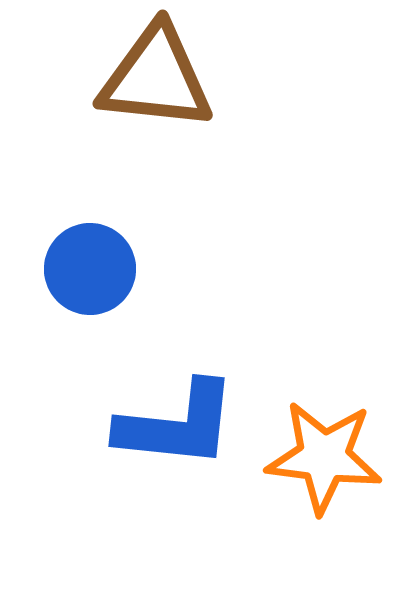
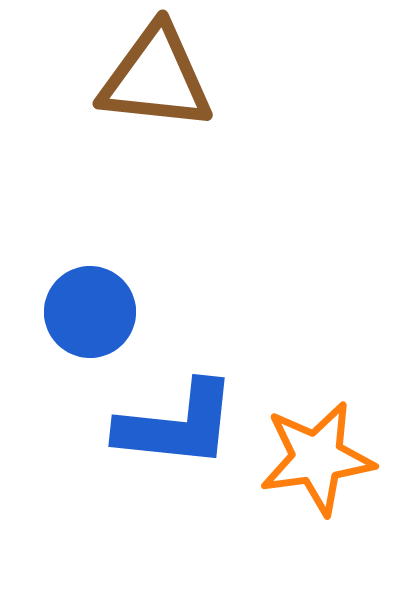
blue circle: moved 43 px down
orange star: moved 7 px left, 1 px down; rotated 15 degrees counterclockwise
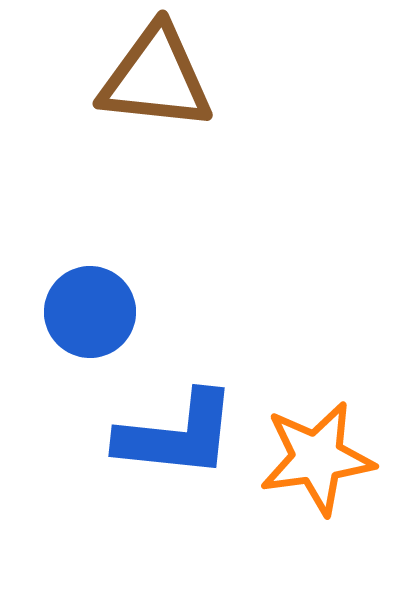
blue L-shape: moved 10 px down
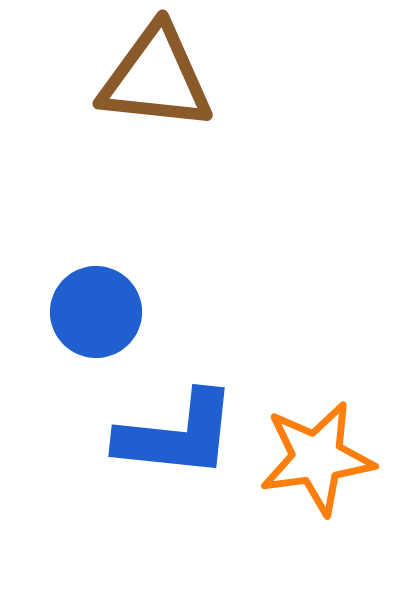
blue circle: moved 6 px right
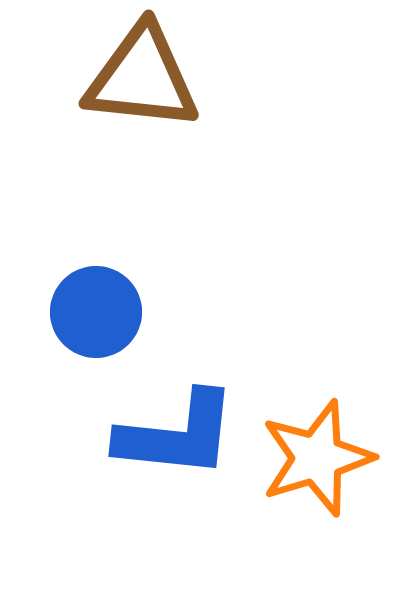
brown triangle: moved 14 px left
orange star: rotated 9 degrees counterclockwise
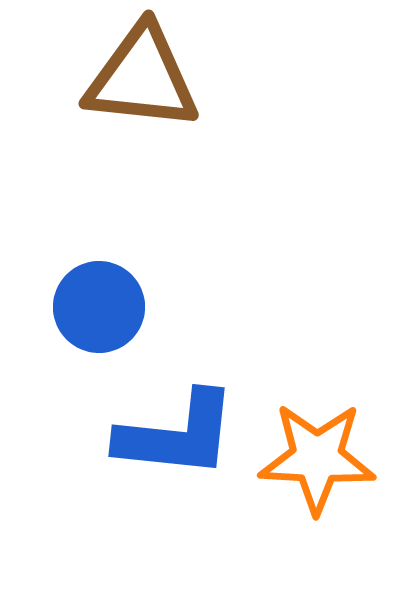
blue circle: moved 3 px right, 5 px up
orange star: rotated 20 degrees clockwise
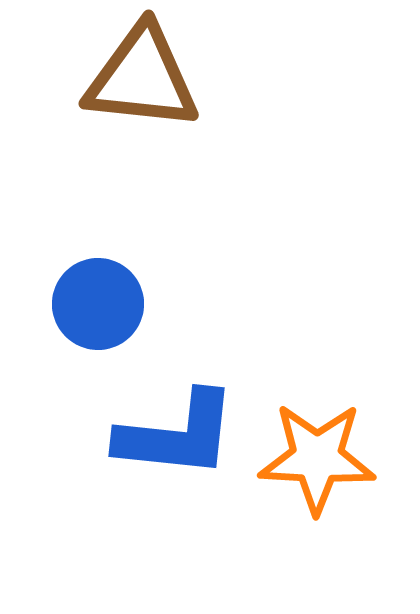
blue circle: moved 1 px left, 3 px up
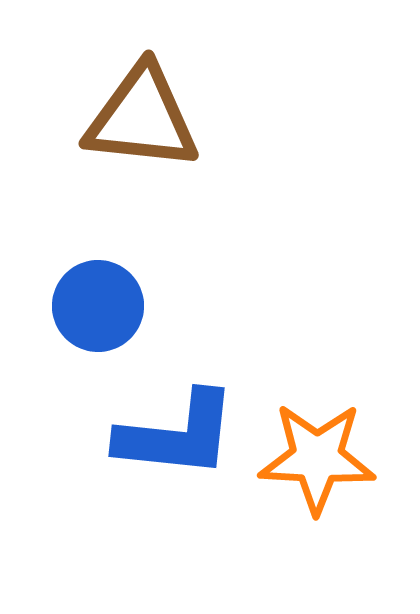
brown triangle: moved 40 px down
blue circle: moved 2 px down
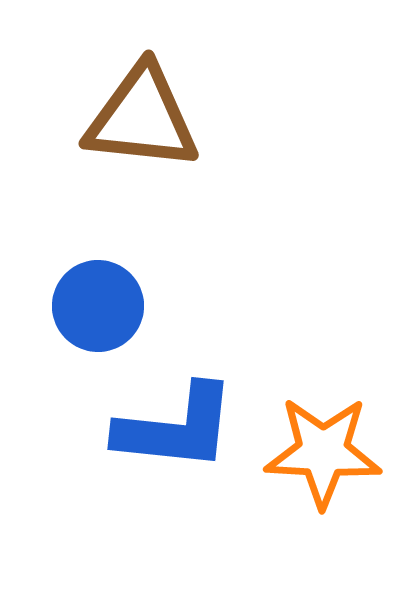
blue L-shape: moved 1 px left, 7 px up
orange star: moved 6 px right, 6 px up
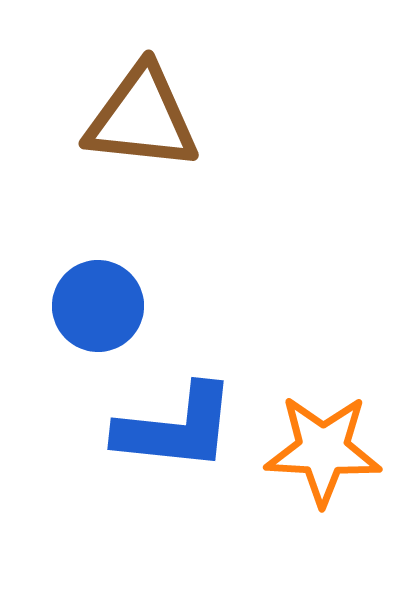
orange star: moved 2 px up
